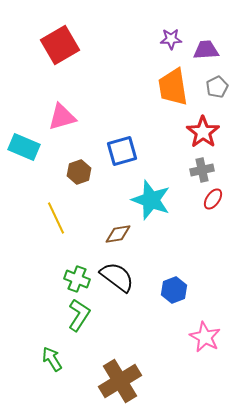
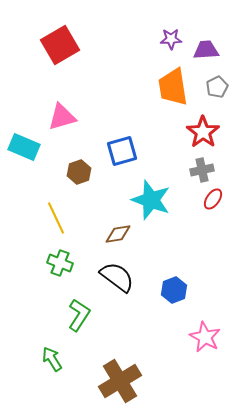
green cross: moved 17 px left, 16 px up
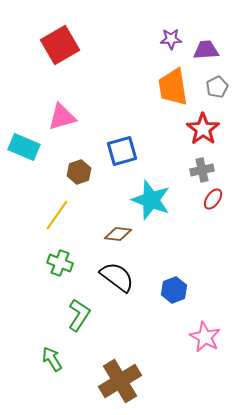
red star: moved 3 px up
yellow line: moved 1 px right, 3 px up; rotated 60 degrees clockwise
brown diamond: rotated 16 degrees clockwise
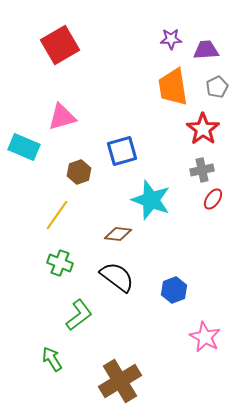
green L-shape: rotated 20 degrees clockwise
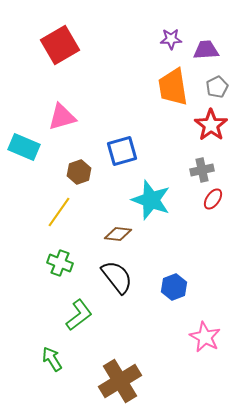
red star: moved 8 px right, 4 px up
yellow line: moved 2 px right, 3 px up
black semicircle: rotated 15 degrees clockwise
blue hexagon: moved 3 px up
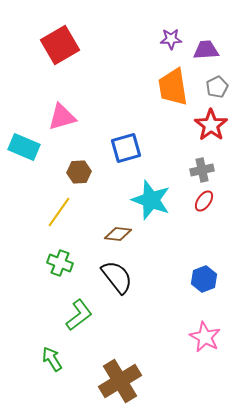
blue square: moved 4 px right, 3 px up
brown hexagon: rotated 15 degrees clockwise
red ellipse: moved 9 px left, 2 px down
blue hexagon: moved 30 px right, 8 px up
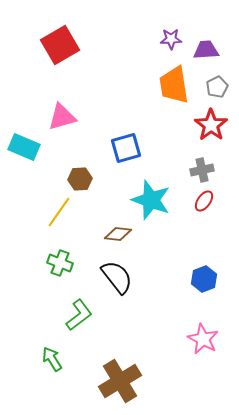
orange trapezoid: moved 1 px right, 2 px up
brown hexagon: moved 1 px right, 7 px down
pink star: moved 2 px left, 2 px down
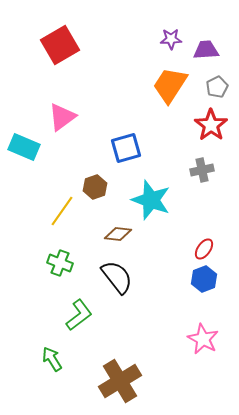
orange trapezoid: moved 4 px left; rotated 42 degrees clockwise
pink triangle: rotated 20 degrees counterclockwise
brown hexagon: moved 15 px right, 8 px down; rotated 15 degrees counterclockwise
red ellipse: moved 48 px down
yellow line: moved 3 px right, 1 px up
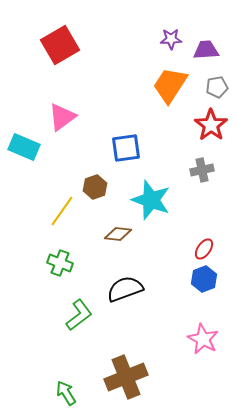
gray pentagon: rotated 15 degrees clockwise
blue square: rotated 8 degrees clockwise
black semicircle: moved 8 px right, 12 px down; rotated 72 degrees counterclockwise
green arrow: moved 14 px right, 34 px down
brown cross: moved 6 px right, 4 px up; rotated 9 degrees clockwise
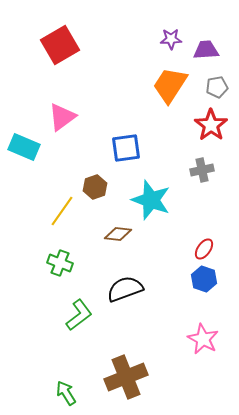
blue hexagon: rotated 20 degrees counterclockwise
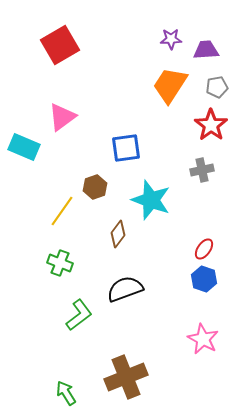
brown diamond: rotated 60 degrees counterclockwise
